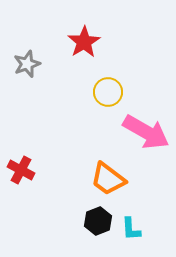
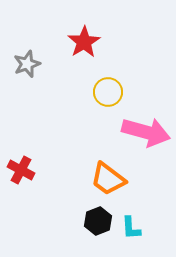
pink arrow: rotated 15 degrees counterclockwise
cyan L-shape: moved 1 px up
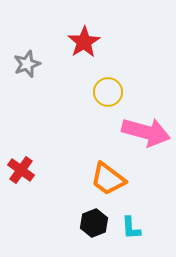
red cross: rotated 8 degrees clockwise
black hexagon: moved 4 px left, 2 px down
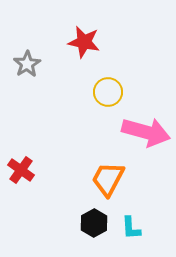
red star: rotated 28 degrees counterclockwise
gray star: rotated 12 degrees counterclockwise
orange trapezoid: rotated 81 degrees clockwise
black hexagon: rotated 8 degrees counterclockwise
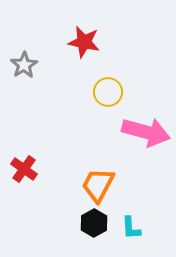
gray star: moved 3 px left, 1 px down
red cross: moved 3 px right, 1 px up
orange trapezoid: moved 10 px left, 6 px down
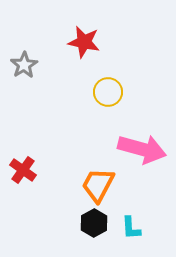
pink arrow: moved 4 px left, 17 px down
red cross: moved 1 px left, 1 px down
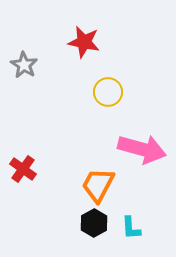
gray star: rotated 8 degrees counterclockwise
red cross: moved 1 px up
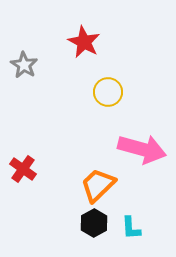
red star: rotated 16 degrees clockwise
orange trapezoid: rotated 18 degrees clockwise
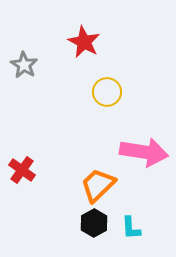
yellow circle: moved 1 px left
pink arrow: moved 2 px right, 3 px down; rotated 6 degrees counterclockwise
red cross: moved 1 px left, 1 px down
